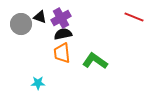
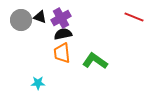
gray circle: moved 4 px up
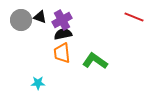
purple cross: moved 1 px right, 2 px down
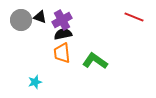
cyan star: moved 3 px left, 1 px up; rotated 16 degrees counterclockwise
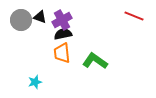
red line: moved 1 px up
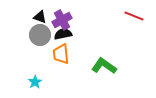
gray circle: moved 19 px right, 15 px down
orange trapezoid: moved 1 px left, 1 px down
green L-shape: moved 9 px right, 5 px down
cyan star: rotated 16 degrees counterclockwise
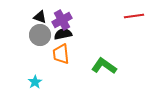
red line: rotated 30 degrees counterclockwise
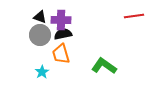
purple cross: moved 1 px left; rotated 30 degrees clockwise
orange trapezoid: rotated 10 degrees counterclockwise
cyan star: moved 7 px right, 10 px up
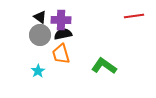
black triangle: rotated 16 degrees clockwise
cyan star: moved 4 px left, 1 px up
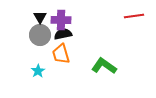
black triangle: rotated 24 degrees clockwise
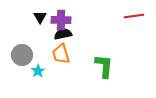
gray circle: moved 18 px left, 20 px down
green L-shape: rotated 60 degrees clockwise
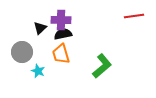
black triangle: moved 11 px down; rotated 16 degrees clockwise
gray circle: moved 3 px up
green L-shape: moved 2 px left; rotated 45 degrees clockwise
cyan star: rotated 16 degrees counterclockwise
